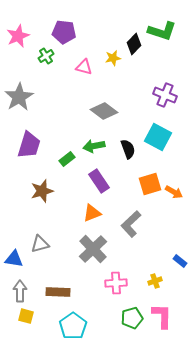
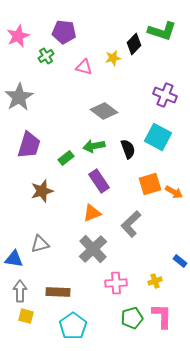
green rectangle: moved 1 px left, 1 px up
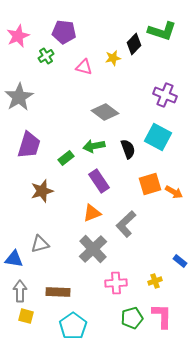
gray diamond: moved 1 px right, 1 px down
gray L-shape: moved 5 px left
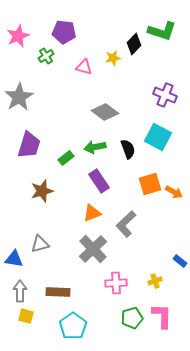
green arrow: moved 1 px right, 1 px down
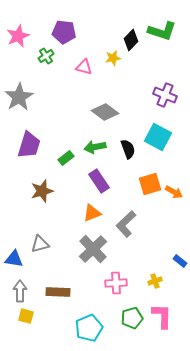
black diamond: moved 3 px left, 4 px up
cyan pentagon: moved 16 px right, 2 px down; rotated 12 degrees clockwise
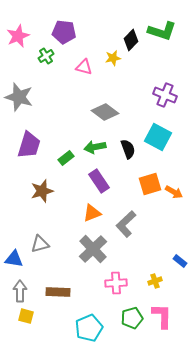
gray star: rotated 24 degrees counterclockwise
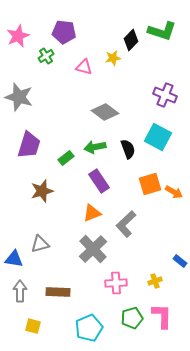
yellow square: moved 7 px right, 10 px down
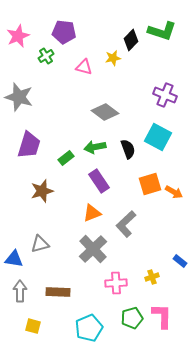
yellow cross: moved 3 px left, 4 px up
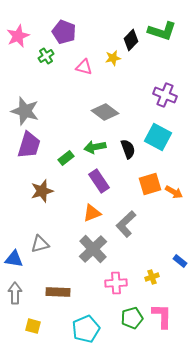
purple pentagon: rotated 15 degrees clockwise
gray star: moved 6 px right, 14 px down
gray arrow: moved 5 px left, 2 px down
cyan pentagon: moved 3 px left, 1 px down
